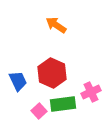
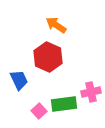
red hexagon: moved 4 px left, 16 px up
blue trapezoid: moved 1 px right, 1 px up
pink cross: rotated 12 degrees clockwise
green rectangle: moved 1 px right
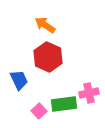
orange arrow: moved 11 px left
pink cross: moved 2 px left, 1 px down
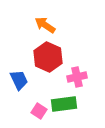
pink cross: moved 12 px left, 16 px up
pink square: rotated 14 degrees counterclockwise
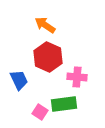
pink cross: rotated 18 degrees clockwise
pink square: moved 1 px right, 1 px down
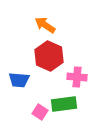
red hexagon: moved 1 px right, 1 px up
blue trapezoid: rotated 120 degrees clockwise
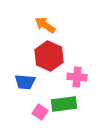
blue trapezoid: moved 6 px right, 2 px down
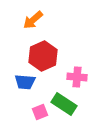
orange arrow: moved 12 px left, 5 px up; rotated 75 degrees counterclockwise
red hexagon: moved 6 px left; rotated 12 degrees clockwise
green rectangle: rotated 40 degrees clockwise
pink square: rotated 35 degrees clockwise
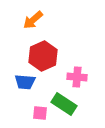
pink square: moved 1 px down; rotated 28 degrees clockwise
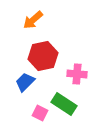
red hexagon: rotated 12 degrees clockwise
pink cross: moved 3 px up
blue trapezoid: rotated 130 degrees clockwise
pink square: rotated 21 degrees clockwise
